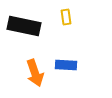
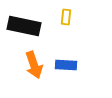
yellow rectangle: rotated 14 degrees clockwise
orange arrow: moved 1 px left, 8 px up
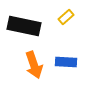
yellow rectangle: rotated 42 degrees clockwise
blue rectangle: moved 3 px up
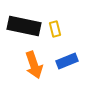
yellow rectangle: moved 11 px left, 12 px down; rotated 63 degrees counterclockwise
blue rectangle: moved 1 px right, 1 px up; rotated 25 degrees counterclockwise
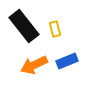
black rectangle: rotated 40 degrees clockwise
orange arrow: rotated 84 degrees clockwise
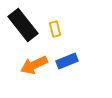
black rectangle: moved 1 px left, 1 px up
